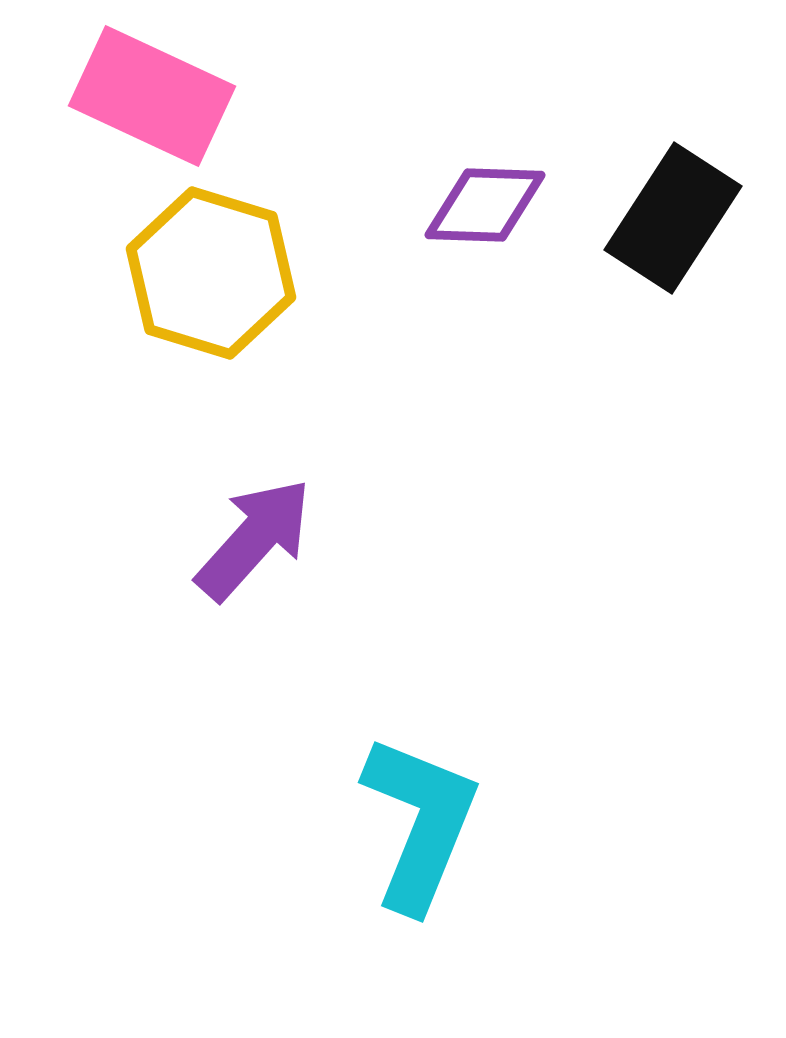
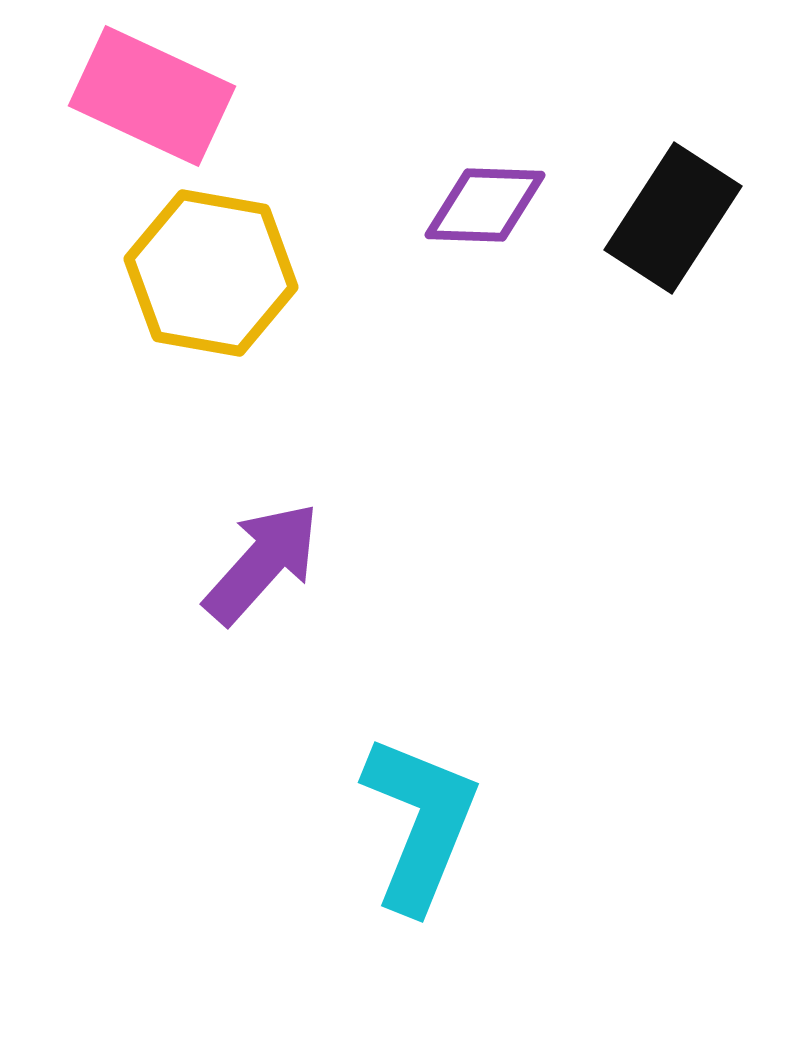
yellow hexagon: rotated 7 degrees counterclockwise
purple arrow: moved 8 px right, 24 px down
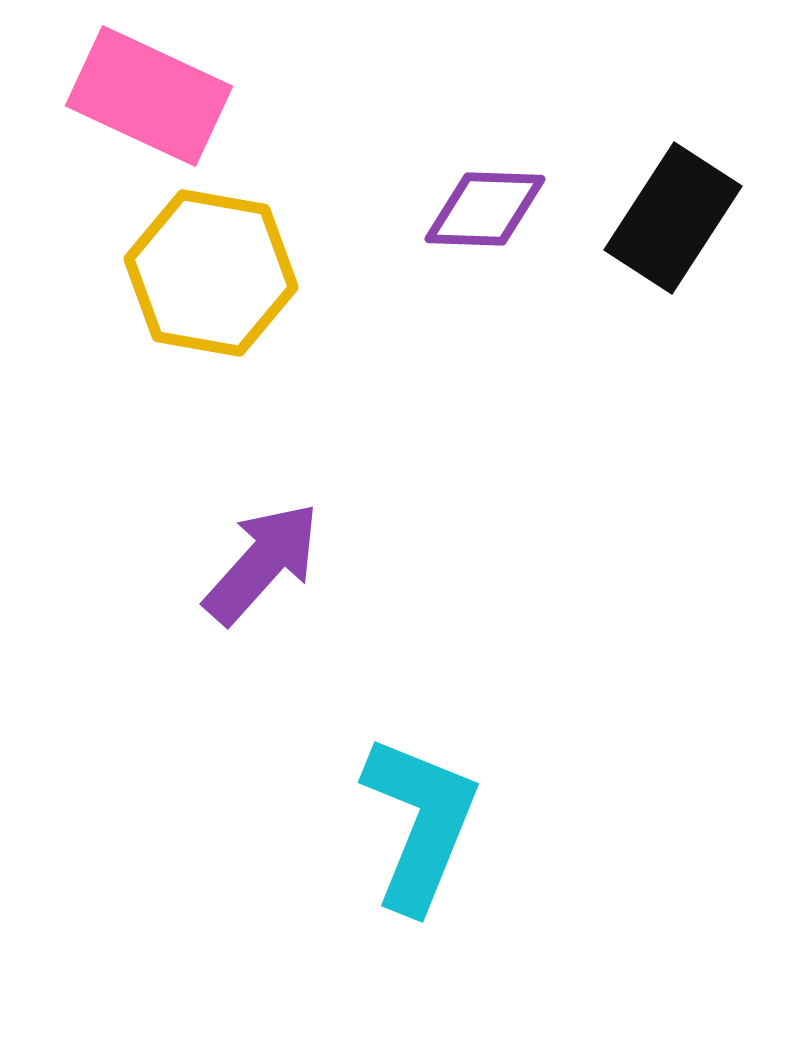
pink rectangle: moved 3 px left
purple diamond: moved 4 px down
